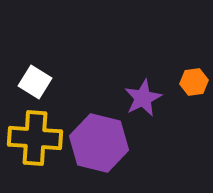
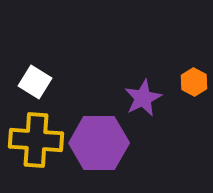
orange hexagon: rotated 24 degrees counterclockwise
yellow cross: moved 1 px right, 2 px down
purple hexagon: rotated 14 degrees counterclockwise
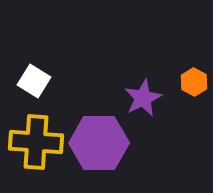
white square: moved 1 px left, 1 px up
yellow cross: moved 2 px down
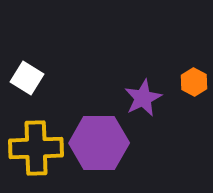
white square: moved 7 px left, 3 px up
yellow cross: moved 6 px down; rotated 6 degrees counterclockwise
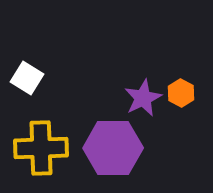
orange hexagon: moved 13 px left, 11 px down
purple hexagon: moved 14 px right, 5 px down
yellow cross: moved 5 px right
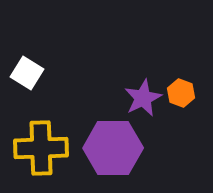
white square: moved 5 px up
orange hexagon: rotated 8 degrees counterclockwise
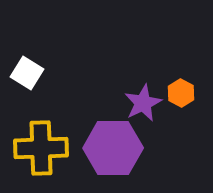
orange hexagon: rotated 8 degrees clockwise
purple star: moved 5 px down
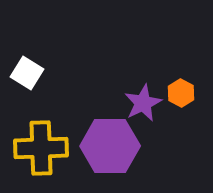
purple hexagon: moved 3 px left, 2 px up
